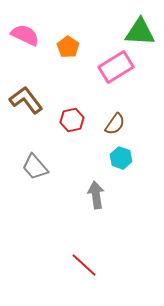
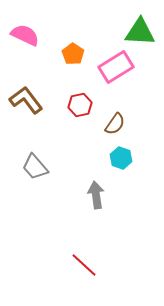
orange pentagon: moved 5 px right, 7 px down
red hexagon: moved 8 px right, 15 px up
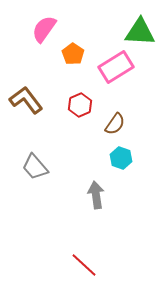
pink semicircle: moved 19 px right, 6 px up; rotated 80 degrees counterclockwise
red hexagon: rotated 10 degrees counterclockwise
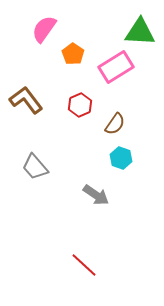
gray arrow: rotated 132 degrees clockwise
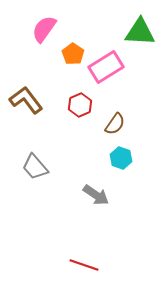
pink rectangle: moved 10 px left
red line: rotated 24 degrees counterclockwise
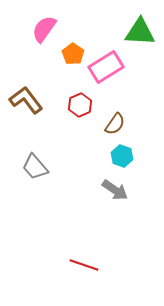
cyan hexagon: moved 1 px right, 2 px up
gray arrow: moved 19 px right, 5 px up
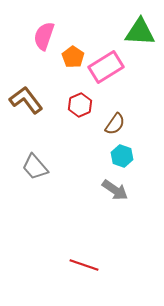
pink semicircle: moved 7 px down; rotated 16 degrees counterclockwise
orange pentagon: moved 3 px down
